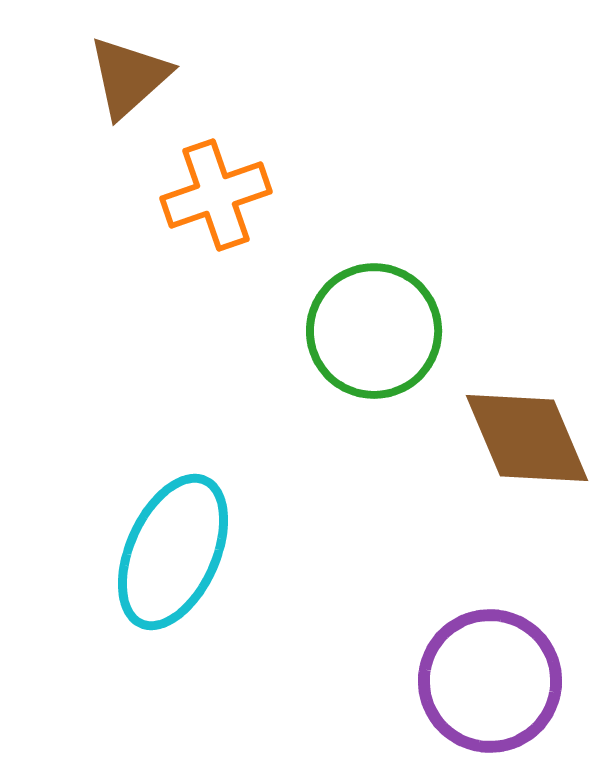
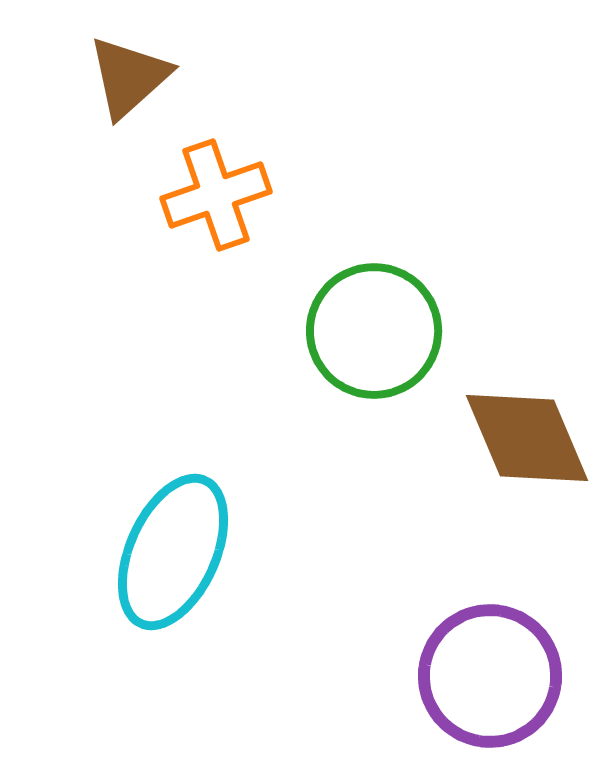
purple circle: moved 5 px up
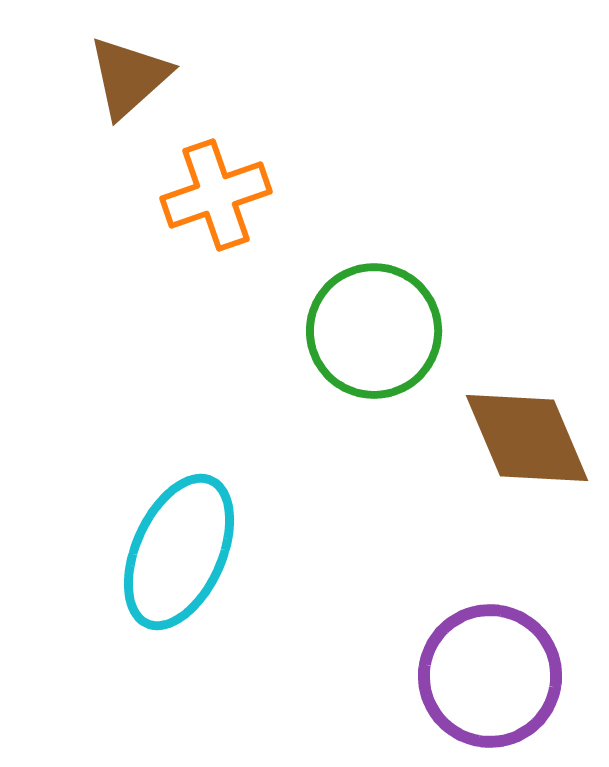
cyan ellipse: moved 6 px right
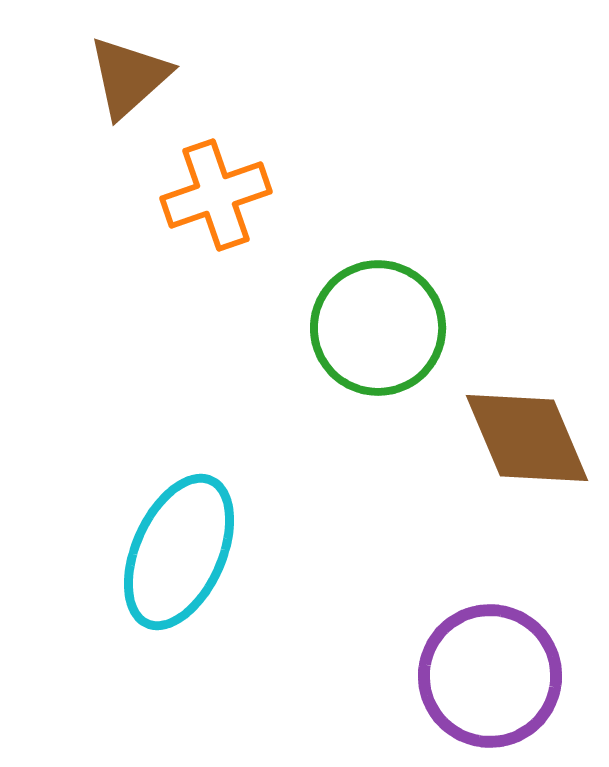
green circle: moved 4 px right, 3 px up
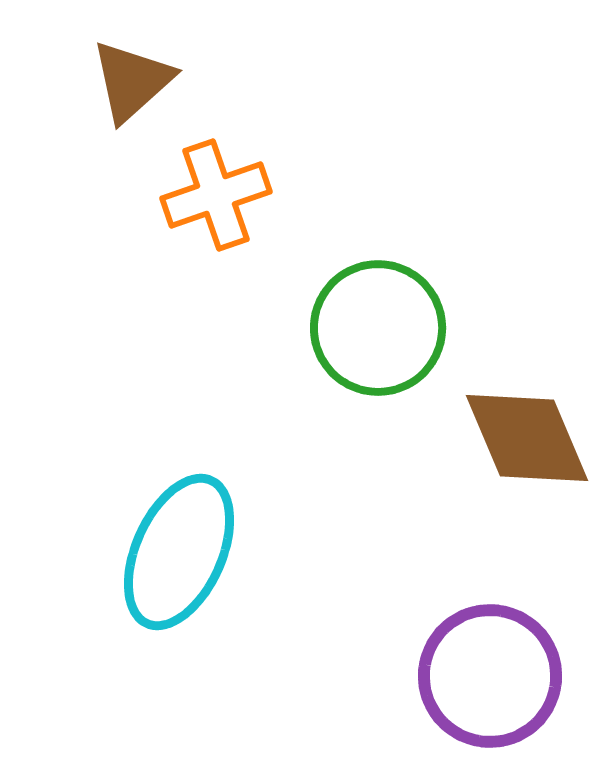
brown triangle: moved 3 px right, 4 px down
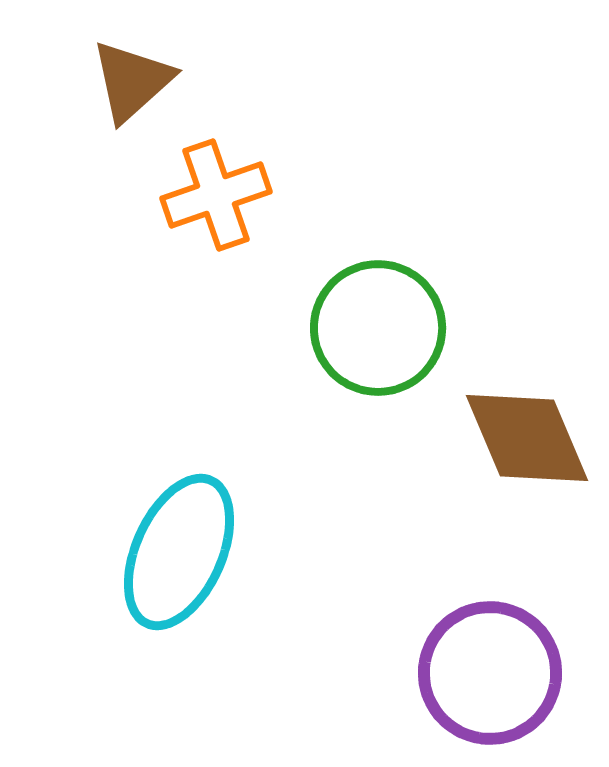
purple circle: moved 3 px up
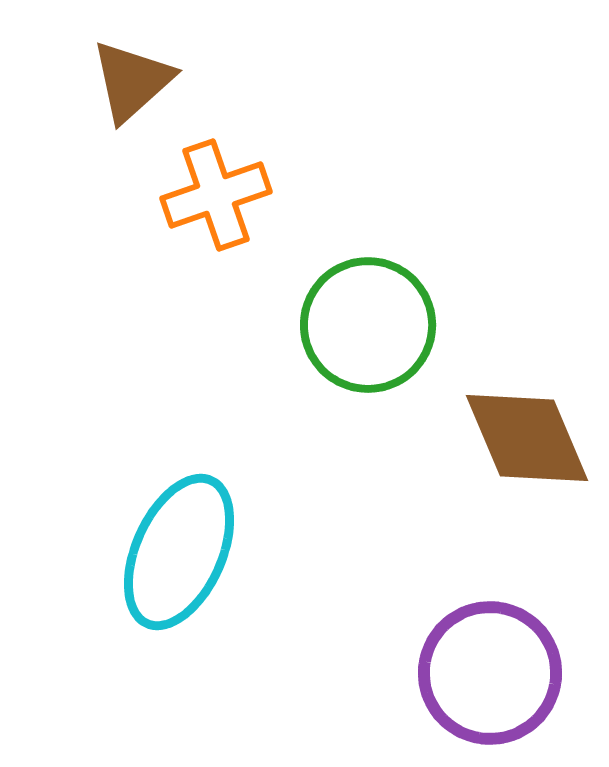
green circle: moved 10 px left, 3 px up
